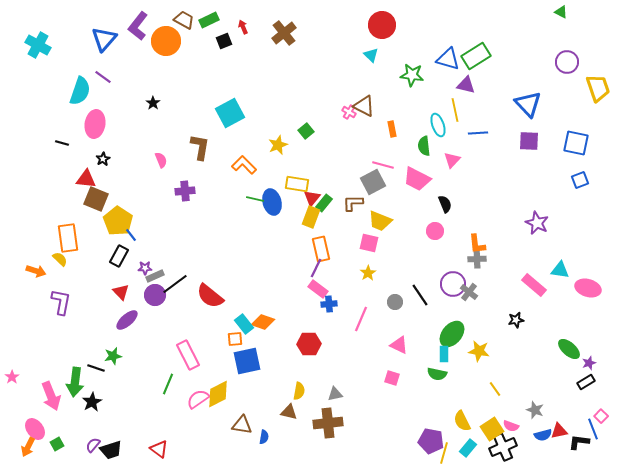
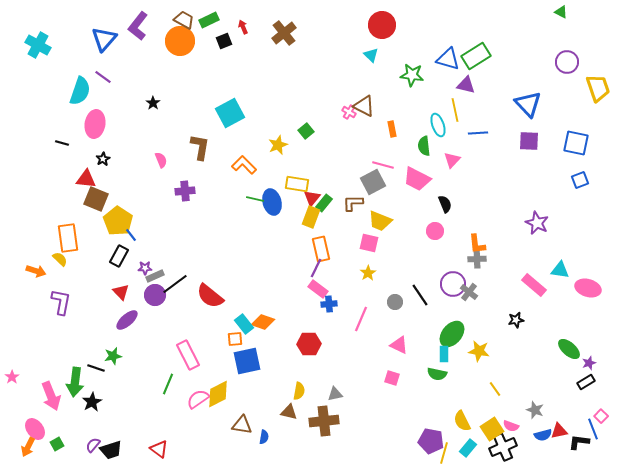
orange circle at (166, 41): moved 14 px right
brown cross at (328, 423): moved 4 px left, 2 px up
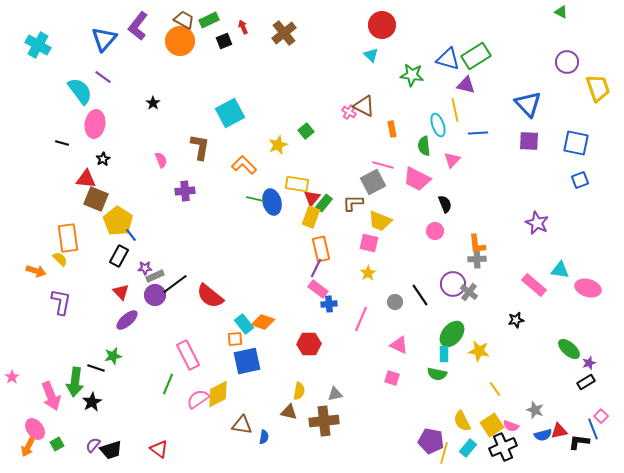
cyan semicircle at (80, 91): rotated 56 degrees counterclockwise
yellow square at (492, 429): moved 4 px up
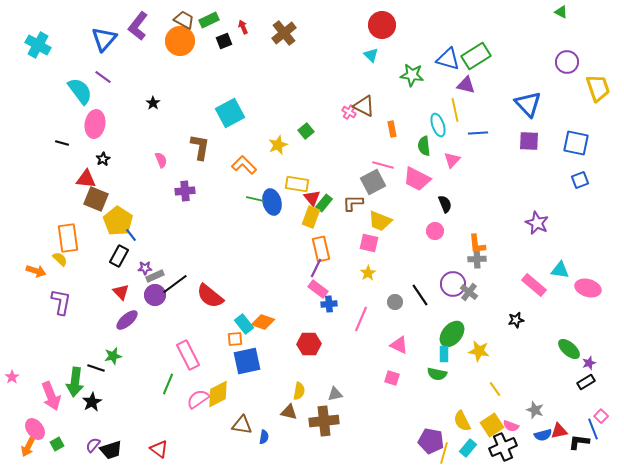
red triangle at (312, 198): rotated 18 degrees counterclockwise
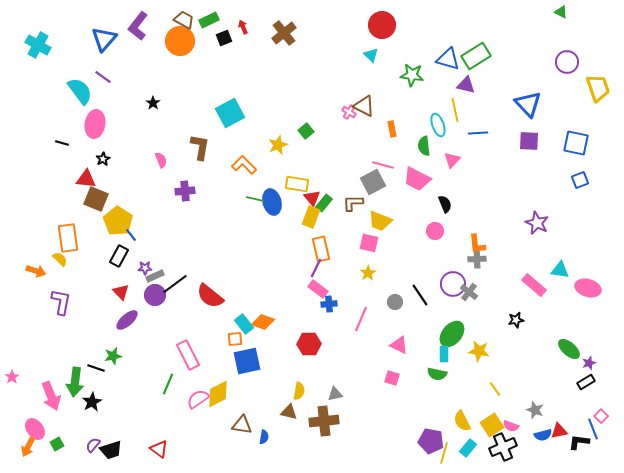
black square at (224, 41): moved 3 px up
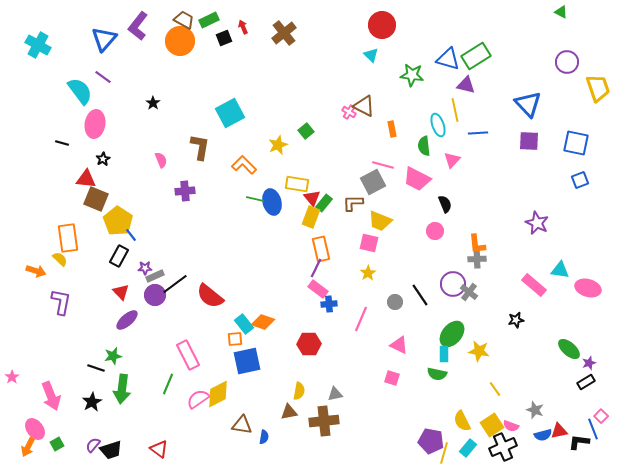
green arrow at (75, 382): moved 47 px right, 7 px down
brown triangle at (289, 412): rotated 24 degrees counterclockwise
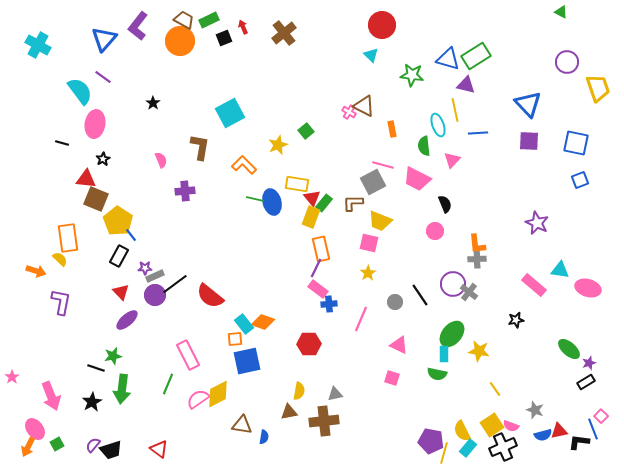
yellow semicircle at (462, 421): moved 10 px down
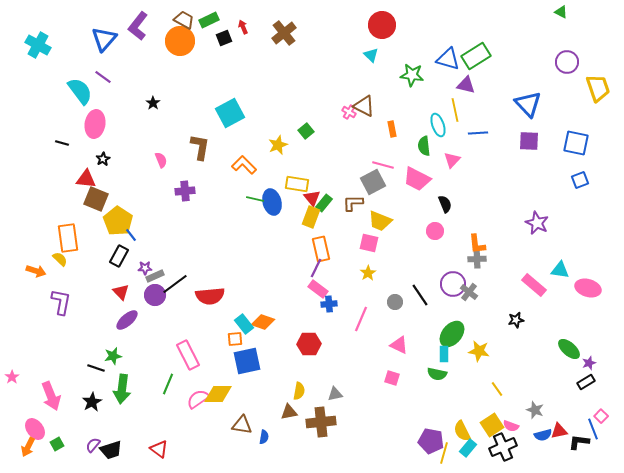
red semicircle at (210, 296): rotated 44 degrees counterclockwise
yellow line at (495, 389): moved 2 px right
yellow diamond at (218, 394): rotated 28 degrees clockwise
brown cross at (324, 421): moved 3 px left, 1 px down
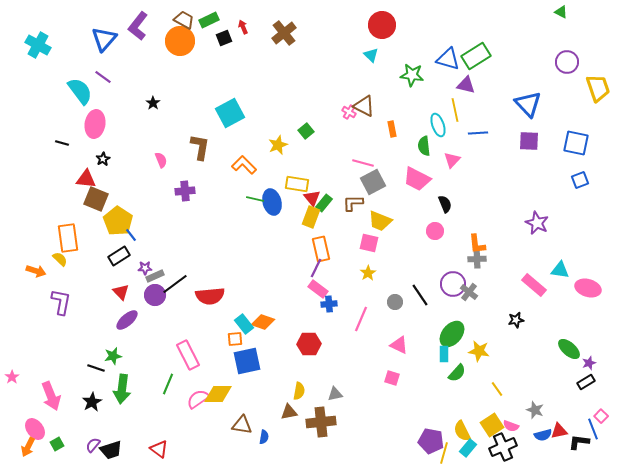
pink line at (383, 165): moved 20 px left, 2 px up
black rectangle at (119, 256): rotated 30 degrees clockwise
green semicircle at (437, 374): moved 20 px right, 1 px up; rotated 60 degrees counterclockwise
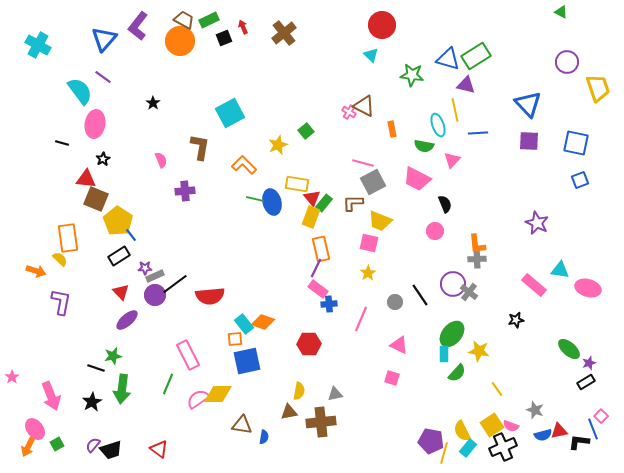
green semicircle at (424, 146): rotated 72 degrees counterclockwise
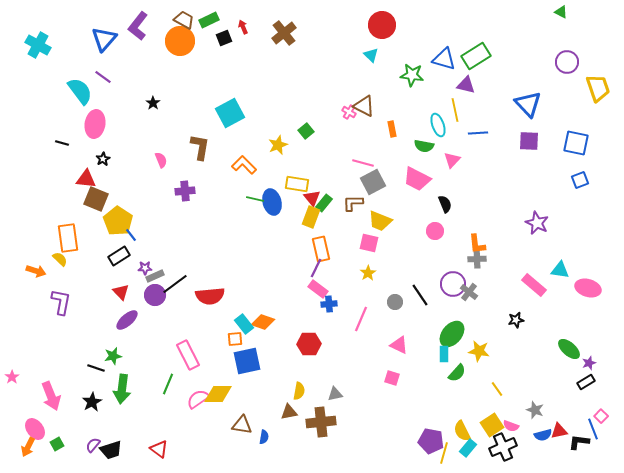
blue triangle at (448, 59): moved 4 px left
